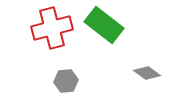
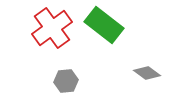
red cross: rotated 21 degrees counterclockwise
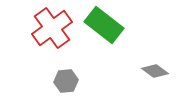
gray diamond: moved 8 px right, 2 px up
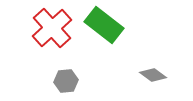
red cross: rotated 6 degrees counterclockwise
gray diamond: moved 2 px left, 4 px down
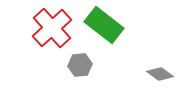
gray diamond: moved 7 px right, 1 px up
gray hexagon: moved 14 px right, 16 px up
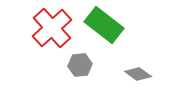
gray diamond: moved 22 px left
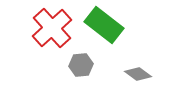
gray hexagon: moved 1 px right
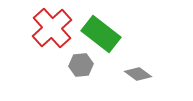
green rectangle: moved 3 px left, 9 px down
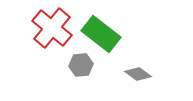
red cross: rotated 9 degrees counterclockwise
